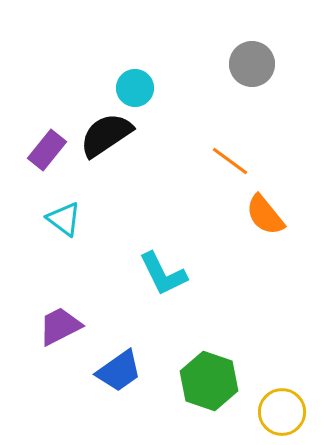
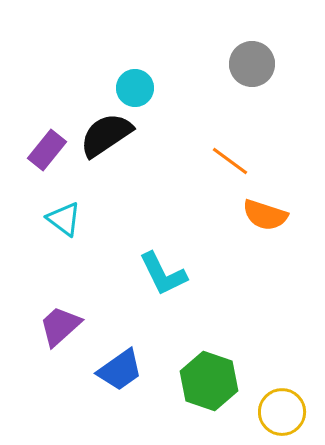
orange semicircle: rotated 33 degrees counterclockwise
purple trapezoid: rotated 15 degrees counterclockwise
blue trapezoid: moved 1 px right, 1 px up
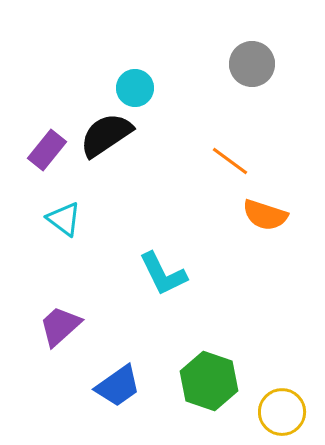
blue trapezoid: moved 2 px left, 16 px down
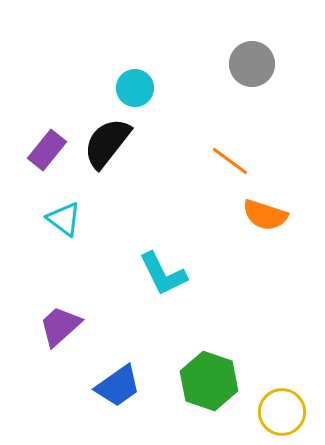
black semicircle: moved 1 px right, 8 px down; rotated 18 degrees counterclockwise
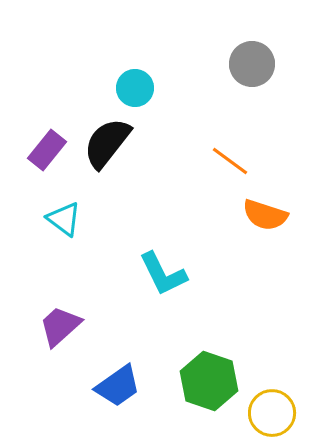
yellow circle: moved 10 px left, 1 px down
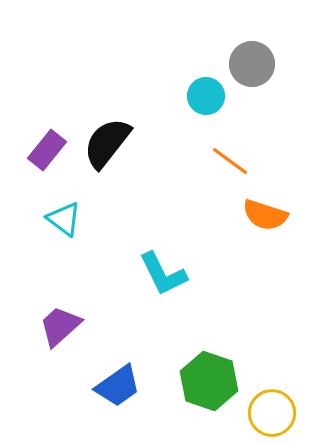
cyan circle: moved 71 px right, 8 px down
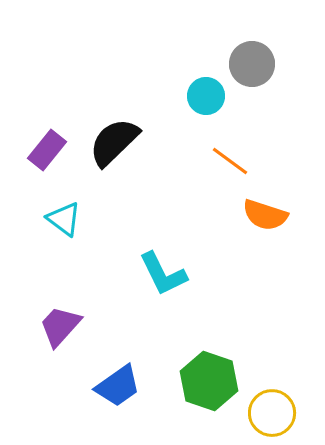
black semicircle: moved 7 px right, 1 px up; rotated 8 degrees clockwise
purple trapezoid: rotated 6 degrees counterclockwise
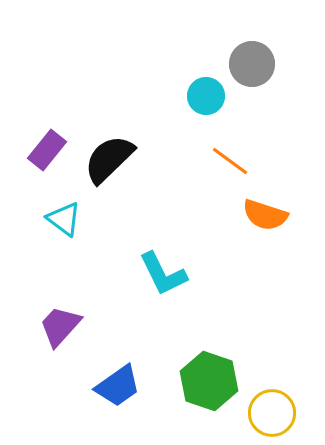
black semicircle: moved 5 px left, 17 px down
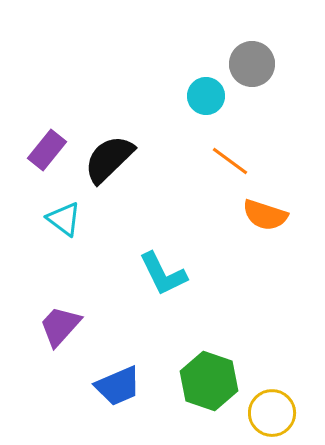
blue trapezoid: rotated 12 degrees clockwise
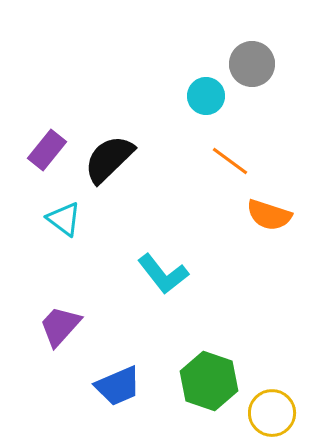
orange semicircle: moved 4 px right
cyan L-shape: rotated 12 degrees counterclockwise
